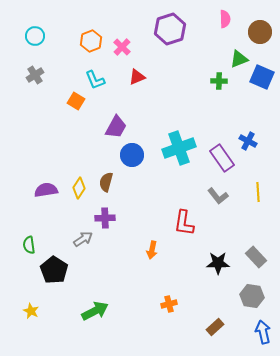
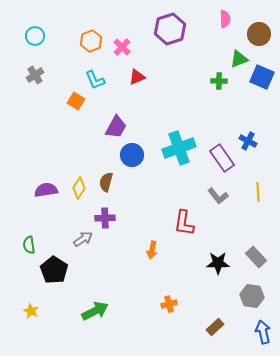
brown circle: moved 1 px left, 2 px down
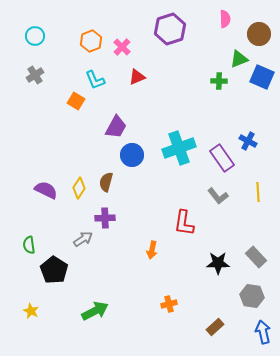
purple semicircle: rotated 35 degrees clockwise
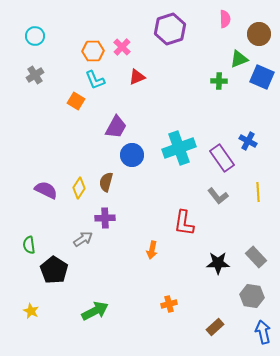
orange hexagon: moved 2 px right, 10 px down; rotated 20 degrees clockwise
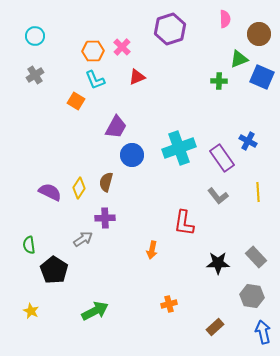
purple semicircle: moved 4 px right, 2 px down
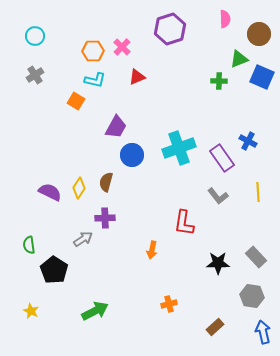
cyan L-shape: rotated 55 degrees counterclockwise
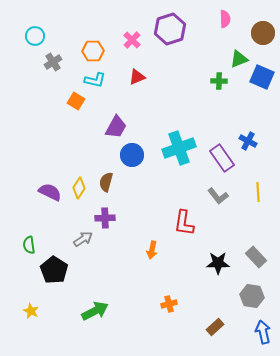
brown circle: moved 4 px right, 1 px up
pink cross: moved 10 px right, 7 px up
gray cross: moved 18 px right, 13 px up
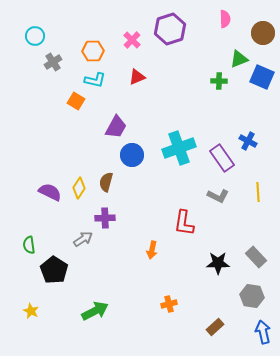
gray L-shape: rotated 25 degrees counterclockwise
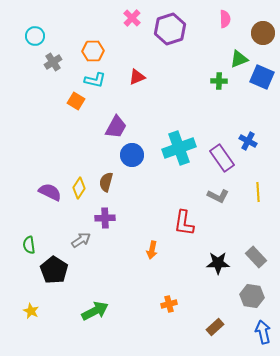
pink cross: moved 22 px up
gray arrow: moved 2 px left, 1 px down
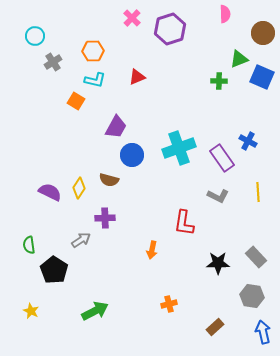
pink semicircle: moved 5 px up
brown semicircle: moved 3 px right, 2 px up; rotated 90 degrees counterclockwise
